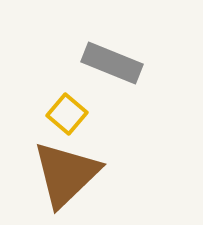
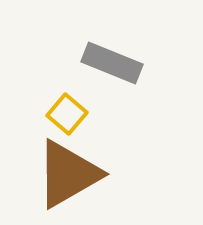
brown triangle: moved 2 px right; rotated 14 degrees clockwise
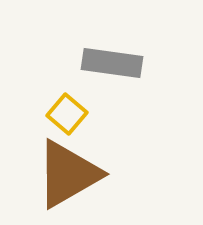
gray rectangle: rotated 14 degrees counterclockwise
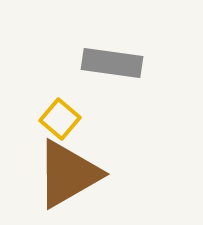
yellow square: moved 7 px left, 5 px down
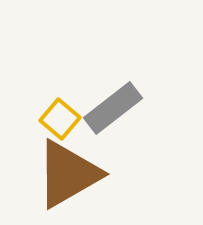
gray rectangle: moved 1 px right, 45 px down; rotated 46 degrees counterclockwise
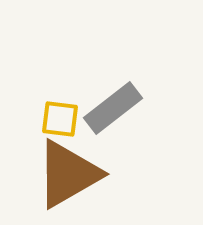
yellow square: rotated 33 degrees counterclockwise
